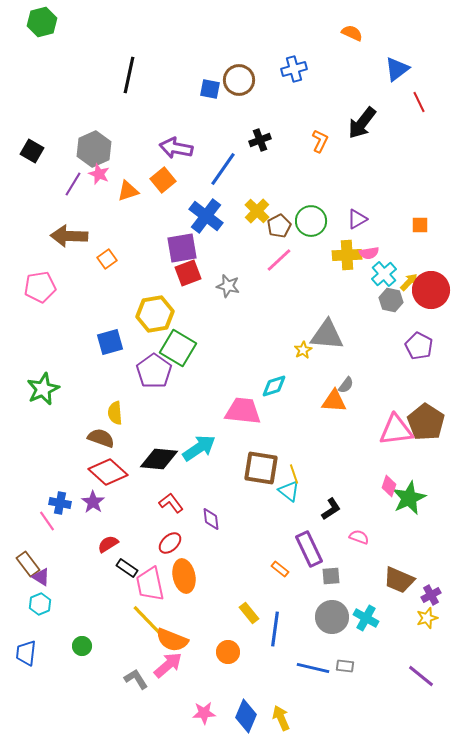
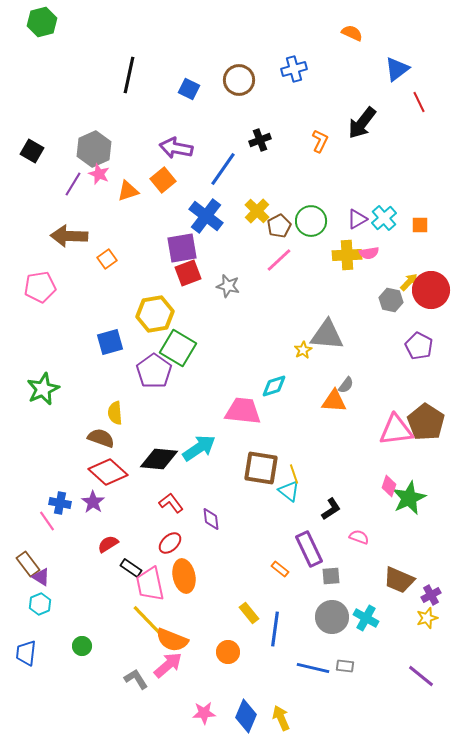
blue square at (210, 89): moved 21 px left; rotated 15 degrees clockwise
cyan cross at (384, 274): moved 56 px up
black rectangle at (127, 568): moved 4 px right
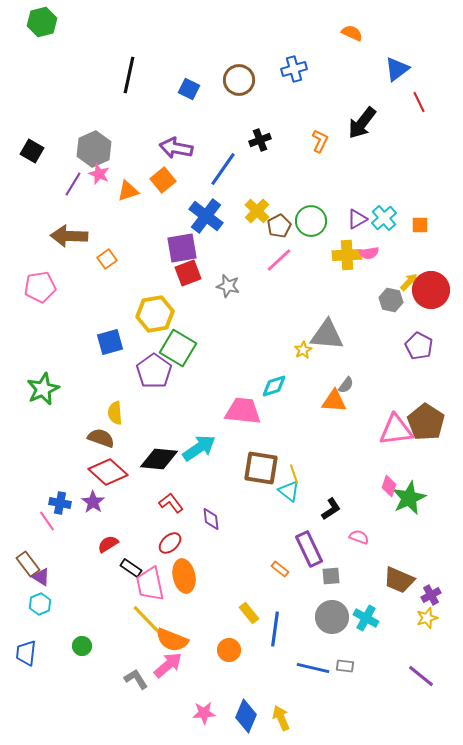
orange circle at (228, 652): moved 1 px right, 2 px up
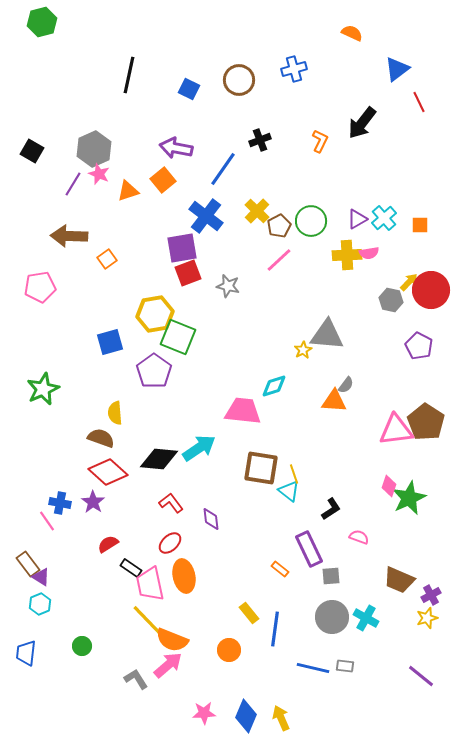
green square at (178, 348): moved 11 px up; rotated 9 degrees counterclockwise
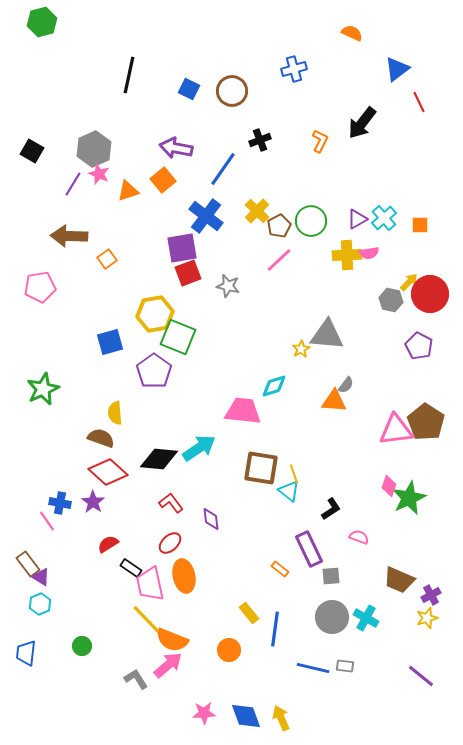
brown circle at (239, 80): moved 7 px left, 11 px down
red circle at (431, 290): moved 1 px left, 4 px down
yellow star at (303, 350): moved 2 px left, 1 px up
blue diamond at (246, 716): rotated 44 degrees counterclockwise
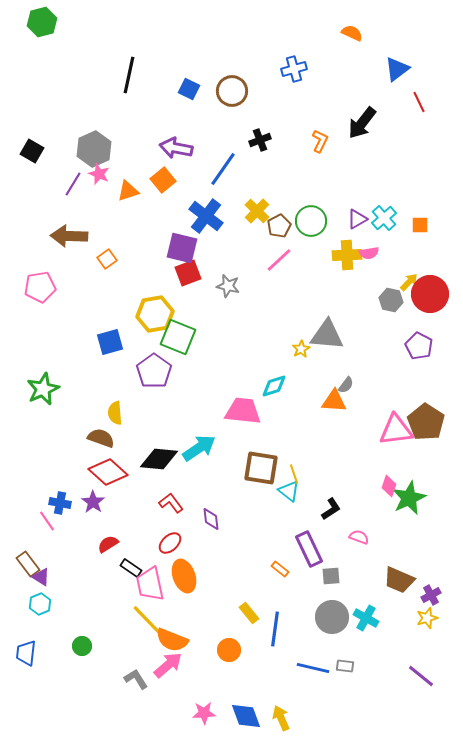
purple square at (182, 248): rotated 24 degrees clockwise
orange ellipse at (184, 576): rotated 8 degrees counterclockwise
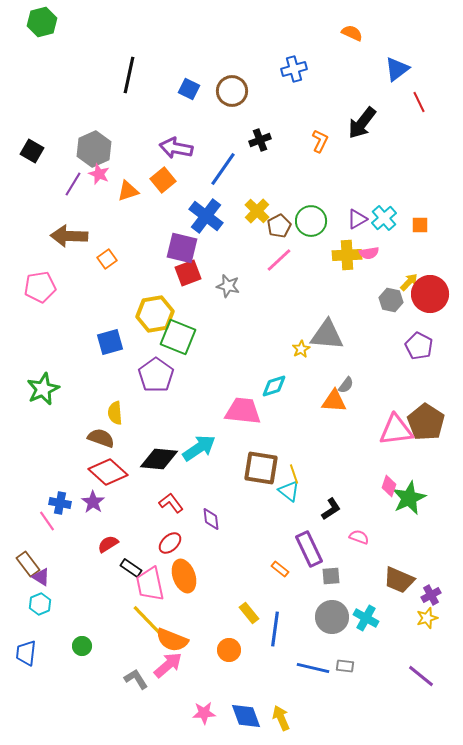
purple pentagon at (154, 371): moved 2 px right, 4 px down
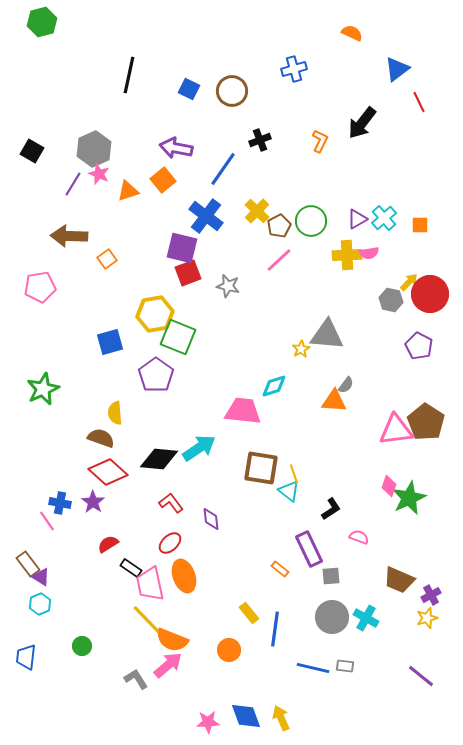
blue trapezoid at (26, 653): moved 4 px down
pink star at (204, 713): moved 4 px right, 9 px down
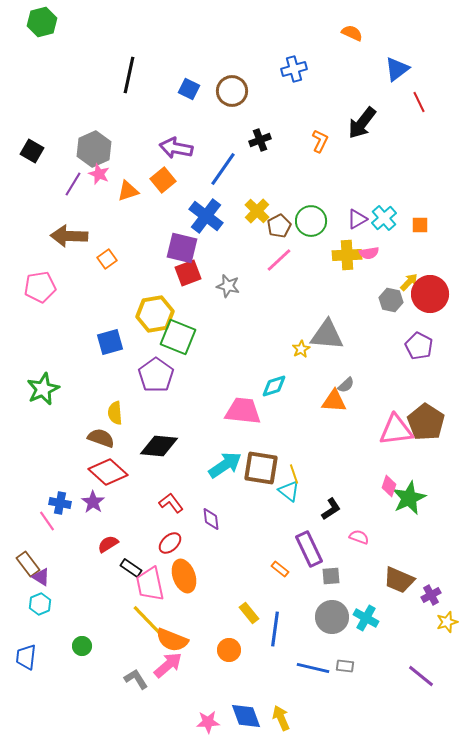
gray semicircle at (346, 385): rotated 12 degrees clockwise
cyan arrow at (199, 448): moved 26 px right, 17 px down
black diamond at (159, 459): moved 13 px up
yellow star at (427, 618): moved 20 px right, 4 px down
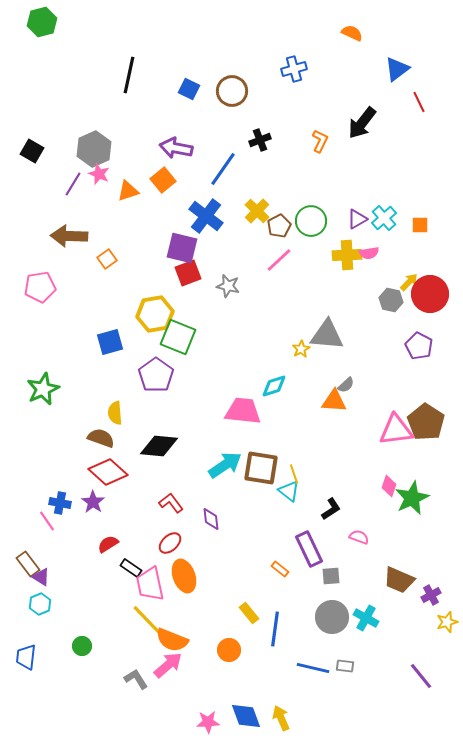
green star at (409, 498): moved 3 px right
purple line at (421, 676): rotated 12 degrees clockwise
